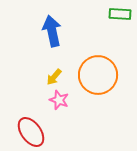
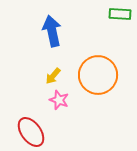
yellow arrow: moved 1 px left, 1 px up
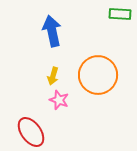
yellow arrow: rotated 24 degrees counterclockwise
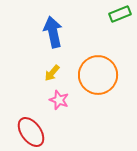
green rectangle: rotated 25 degrees counterclockwise
blue arrow: moved 1 px right, 1 px down
yellow arrow: moved 1 px left, 3 px up; rotated 24 degrees clockwise
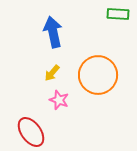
green rectangle: moved 2 px left; rotated 25 degrees clockwise
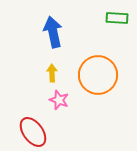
green rectangle: moved 1 px left, 4 px down
yellow arrow: rotated 138 degrees clockwise
red ellipse: moved 2 px right
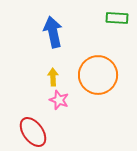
yellow arrow: moved 1 px right, 4 px down
